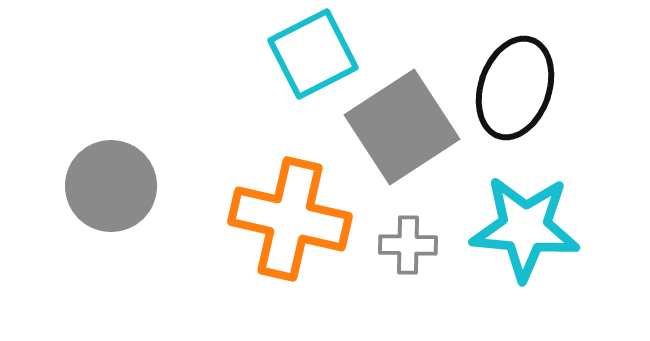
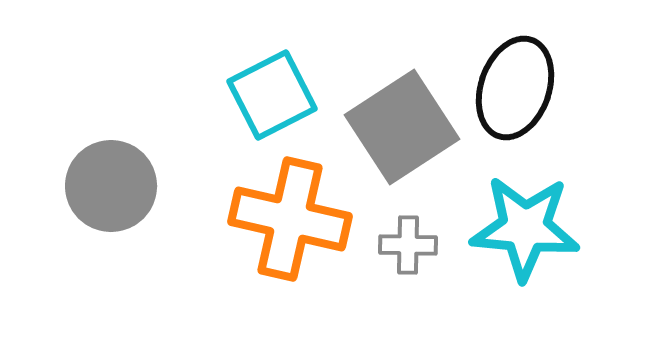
cyan square: moved 41 px left, 41 px down
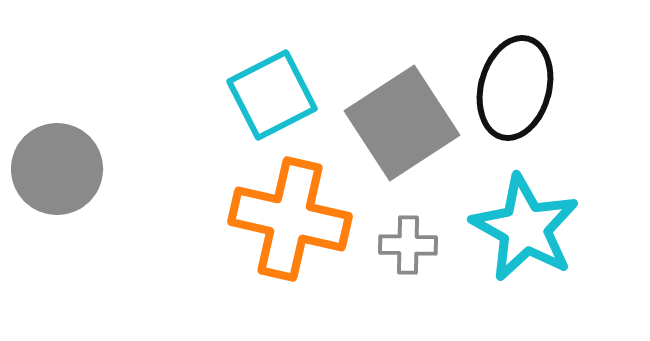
black ellipse: rotated 4 degrees counterclockwise
gray square: moved 4 px up
gray circle: moved 54 px left, 17 px up
cyan star: rotated 24 degrees clockwise
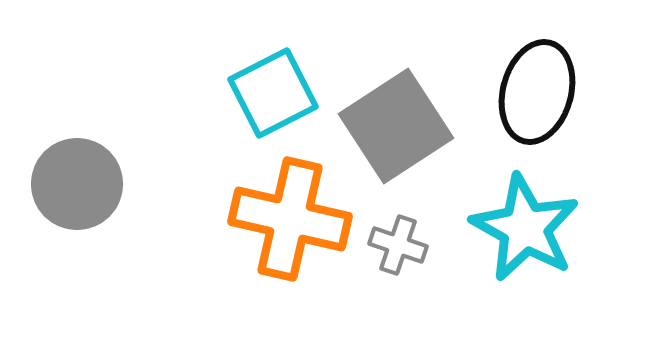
black ellipse: moved 22 px right, 4 px down
cyan square: moved 1 px right, 2 px up
gray square: moved 6 px left, 3 px down
gray circle: moved 20 px right, 15 px down
gray cross: moved 10 px left; rotated 18 degrees clockwise
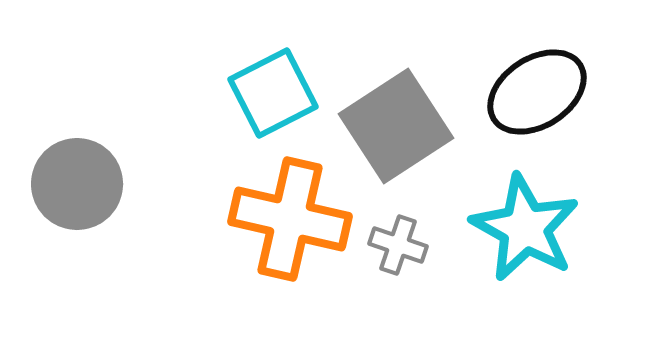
black ellipse: rotated 42 degrees clockwise
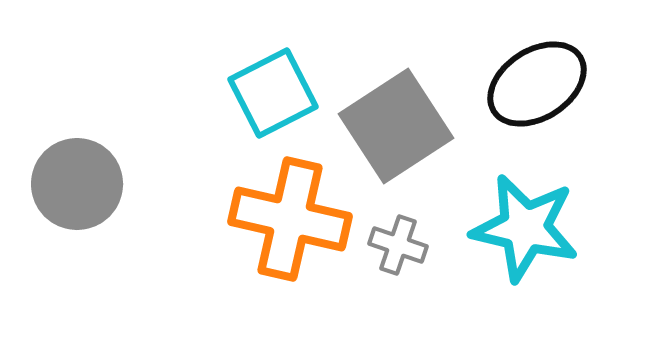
black ellipse: moved 8 px up
cyan star: rotated 16 degrees counterclockwise
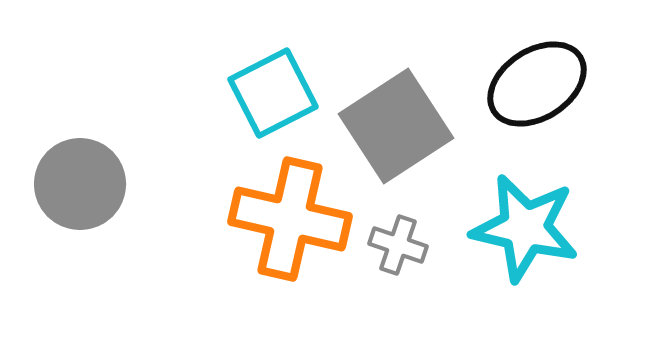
gray circle: moved 3 px right
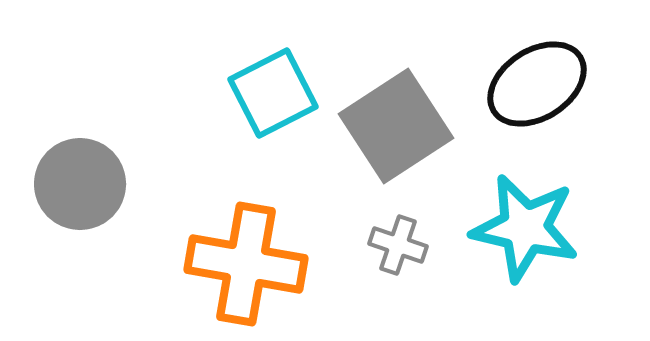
orange cross: moved 44 px left, 45 px down; rotated 3 degrees counterclockwise
